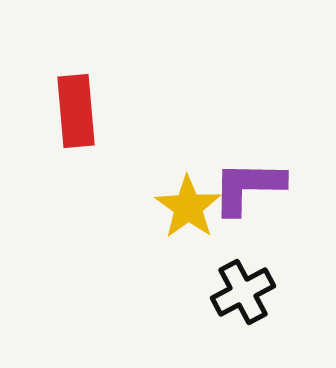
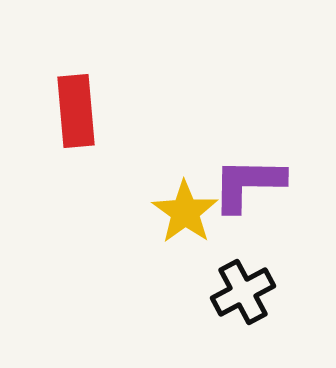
purple L-shape: moved 3 px up
yellow star: moved 3 px left, 5 px down
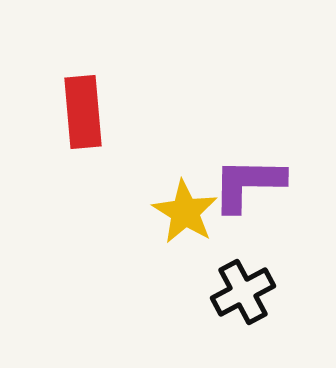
red rectangle: moved 7 px right, 1 px down
yellow star: rotated 4 degrees counterclockwise
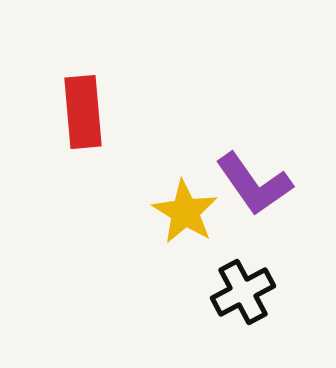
purple L-shape: moved 6 px right; rotated 126 degrees counterclockwise
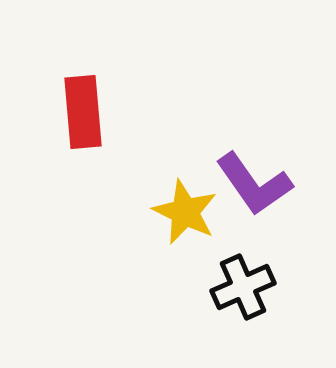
yellow star: rotated 6 degrees counterclockwise
black cross: moved 5 px up; rotated 4 degrees clockwise
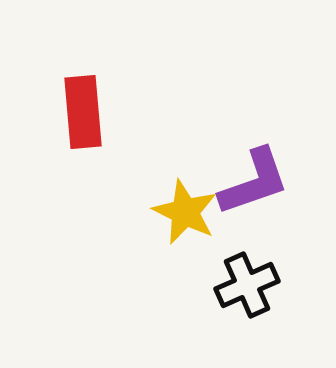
purple L-shape: moved 2 px up; rotated 74 degrees counterclockwise
black cross: moved 4 px right, 2 px up
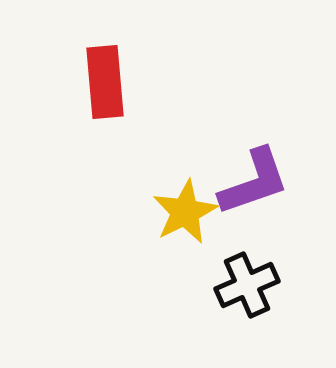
red rectangle: moved 22 px right, 30 px up
yellow star: rotated 20 degrees clockwise
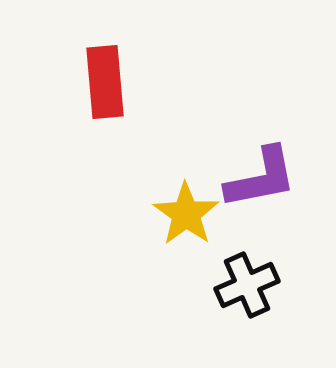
purple L-shape: moved 7 px right, 4 px up; rotated 8 degrees clockwise
yellow star: moved 1 px right, 2 px down; rotated 10 degrees counterclockwise
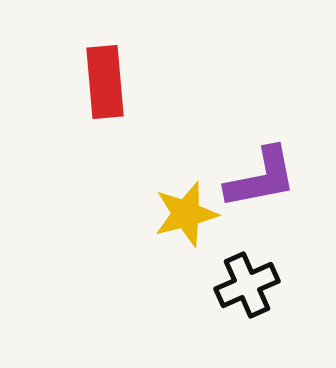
yellow star: rotated 22 degrees clockwise
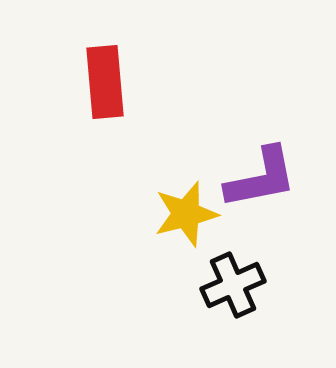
black cross: moved 14 px left
